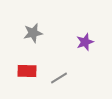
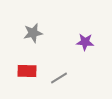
purple star: rotated 24 degrees clockwise
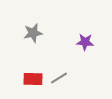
red rectangle: moved 6 px right, 8 px down
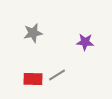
gray line: moved 2 px left, 3 px up
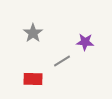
gray star: rotated 24 degrees counterclockwise
gray line: moved 5 px right, 14 px up
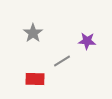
purple star: moved 2 px right, 1 px up
red rectangle: moved 2 px right
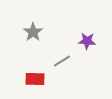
gray star: moved 1 px up
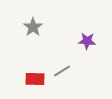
gray star: moved 5 px up
gray line: moved 10 px down
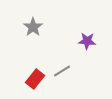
red rectangle: rotated 54 degrees counterclockwise
